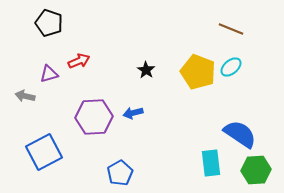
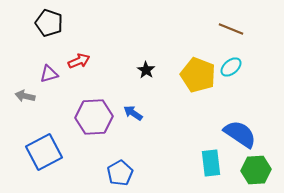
yellow pentagon: moved 3 px down
blue arrow: rotated 48 degrees clockwise
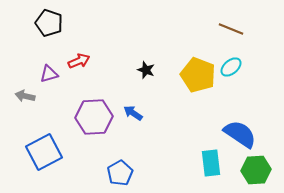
black star: rotated 12 degrees counterclockwise
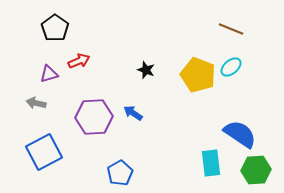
black pentagon: moved 6 px right, 5 px down; rotated 16 degrees clockwise
gray arrow: moved 11 px right, 7 px down
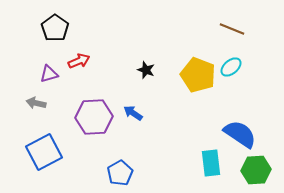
brown line: moved 1 px right
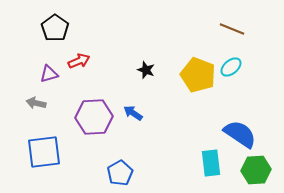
blue square: rotated 21 degrees clockwise
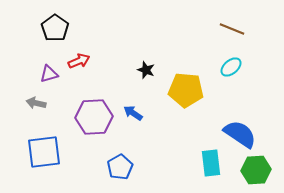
yellow pentagon: moved 12 px left, 15 px down; rotated 16 degrees counterclockwise
blue pentagon: moved 6 px up
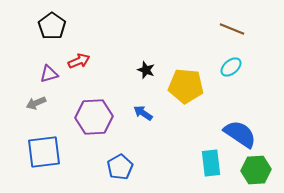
black pentagon: moved 3 px left, 2 px up
yellow pentagon: moved 4 px up
gray arrow: rotated 36 degrees counterclockwise
blue arrow: moved 10 px right
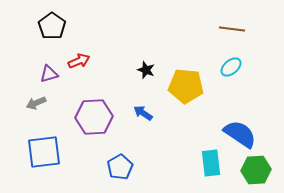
brown line: rotated 15 degrees counterclockwise
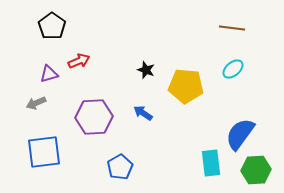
brown line: moved 1 px up
cyan ellipse: moved 2 px right, 2 px down
blue semicircle: rotated 88 degrees counterclockwise
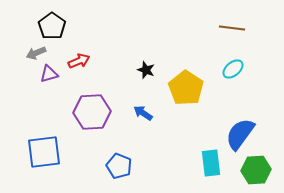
yellow pentagon: moved 2 px down; rotated 28 degrees clockwise
gray arrow: moved 50 px up
purple hexagon: moved 2 px left, 5 px up
blue pentagon: moved 1 px left, 1 px up; rotated 20 degrees counterclockwise
